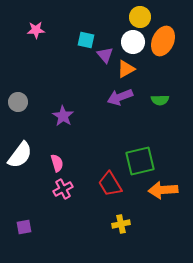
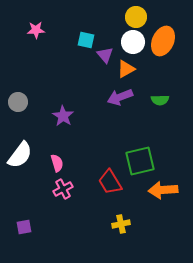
yellow circle: moved 4 px left
red trapezoid: moved 2 px up
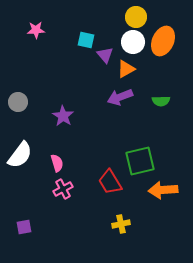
green semicircle: moved 1 px right, 1 px down
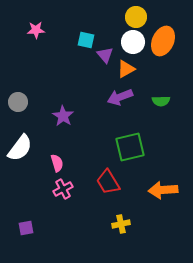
white semicircle: moved 7 px up
green square: moved 10 px left, 14 px up
red trapezoid: moved 2 px left
purple square: moved 2 px right, 1 px down
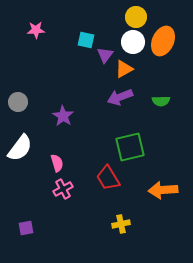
purple triangle: rotated 18 degrees clockwise
orange triangle: moved 2 px left
red trapezoid: moved 4 px up
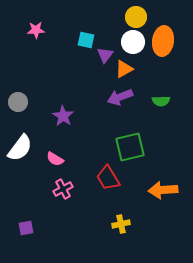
orange ellipse: rotated 16 degrees counterclockwise
pink semicircle: moved 2 px left, 4 px up; rotated 138 degrees clockwise
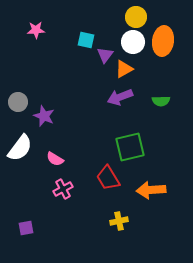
purple star: moved 19 px left; rotated 10 degrees counterclockwise
orange arrow: moved 12 px left
yellow cross: moved 2 px left, 3 px up
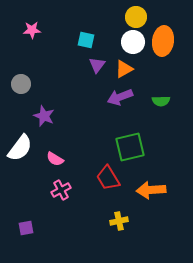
pink star: moved 4 px left
purple triangle: moved 8 px left, 10 px down
gray circle: moved 3 px right, 18 px up
pink cross: moved 2 px left, 1 px down
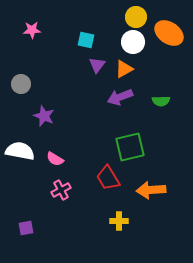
orange ellipse: moved 6 px right, 8 px up; rotated 64 degrees counterclockwise
white semicircle: moved 3 px down; rotated 116 degrees counterclockwise
yellow cross: rotated 12 degrees clockwise
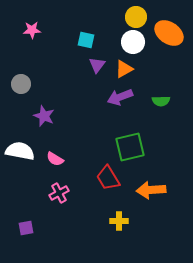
pink cross: moved 2 px left, 3 px down
